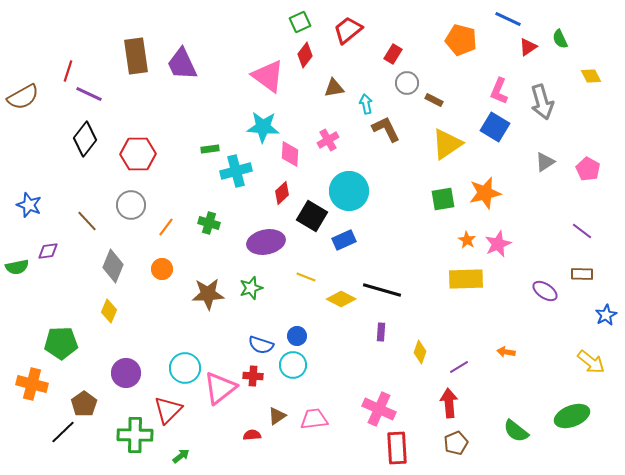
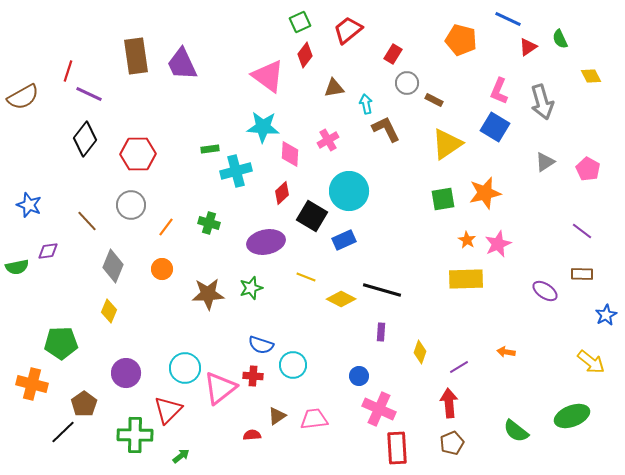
blue circle at (297, 336): moved 62 px right, 40 px down
brown pentagon at (456, 443): moved 4 px left
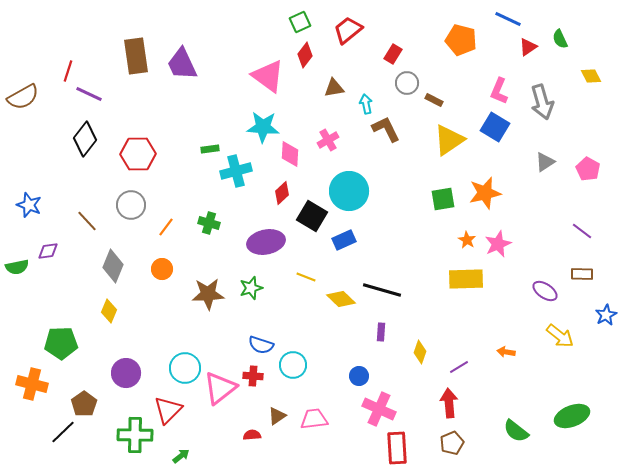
yellow triangle at (447, 144): moved 2 px right, 4 px up
yellow diamond at (341, 299): rotated 16 degrees clockwise
yellow arrow at (591, 362): moved 31 px left, 26 px up
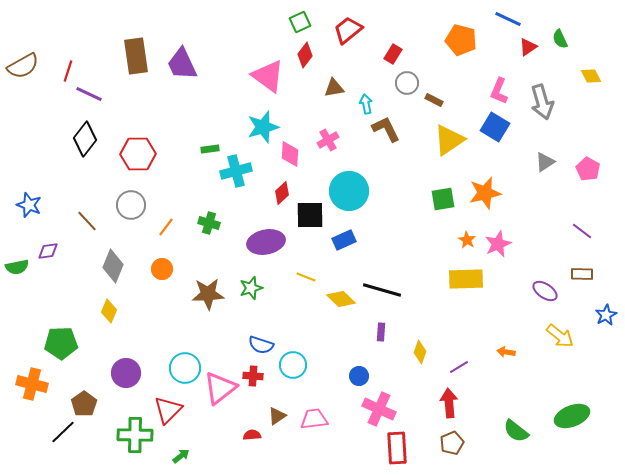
brown semicircle at (23, 97): moved 31 px up
cyan star at (263, 127): rotated 20 degrees counterclockwise
black square at (312, 216): moved 2 px left, 1 px up; rotated 32 degrees counterclockwise
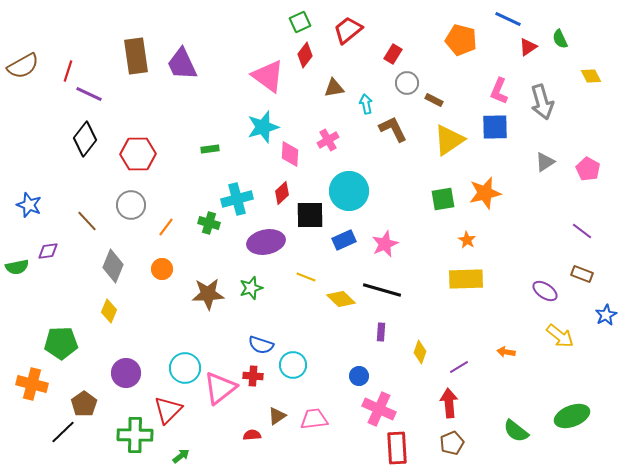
blue square at (495, 127): rotated 32 degrees counterclockwise
brown L-shape at (386, 129): moved 7 px right
cyan cross at (236, 171): moved 1 px right, 28 px down
pink star at (498, 244): moved 113 px left
brown rectangle at (582, 274): rotated 20 degrees clockwise
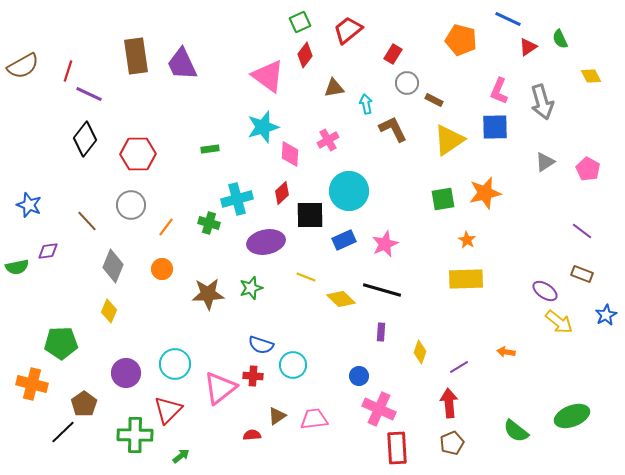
yellow arrow at (560, 336): moved 1 px left, 14 px up
cyan circle at (185, 368): moved 10 px left, 4 px up
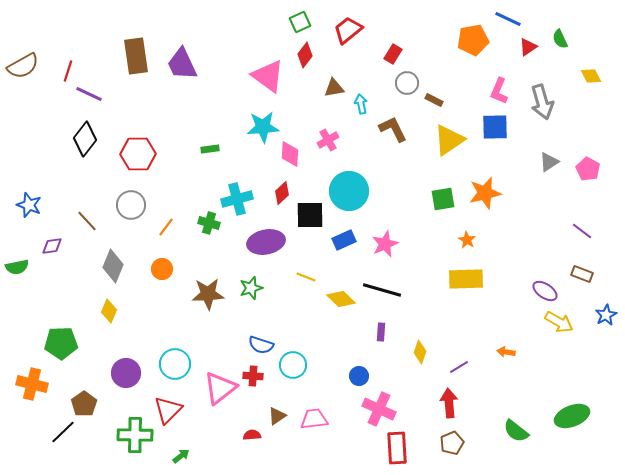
orange pentagon at (461, 40): moved 12 px right; rotated 24 degrees counterclockwise
cyan arrow at (366, 104): moved 5 px left
cyan star at (263, 127): rotated 12 degrees clockwise
gray triangle at (545, 162): moved 4 px right
purple diamond at (48, 251): moved 4 px right, 5 px up
yellow arrow at (559, 322): rotated 8 degrees counterclockwise
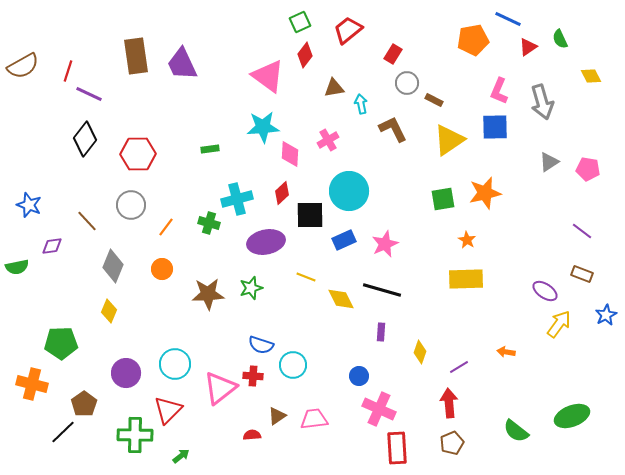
pink pentagon at (588, 169): rotated 20 degrees counterclockwise
yellow diamond at (341, 299): rotated 20 degrees clockwise
yellow arrow at (559, 322): moved 2 px down; rotated 84 degrees counterclockwise
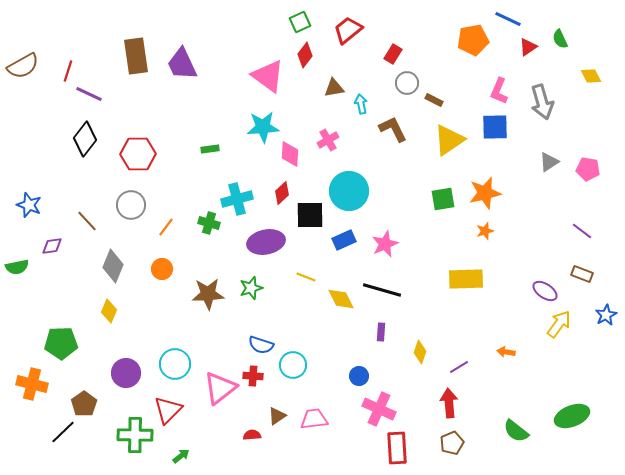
orange star at (467, 240): moved 18 px right, 9 px up; rotated 24 degrees clockwise
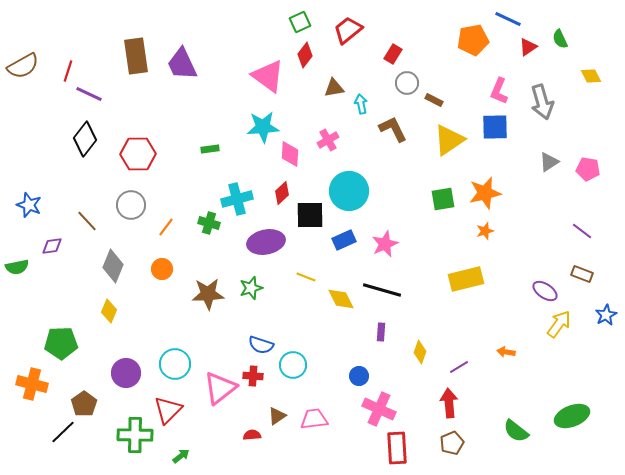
yellow rectangle at (466, 279): rotated 12 degrees counterclockwise
